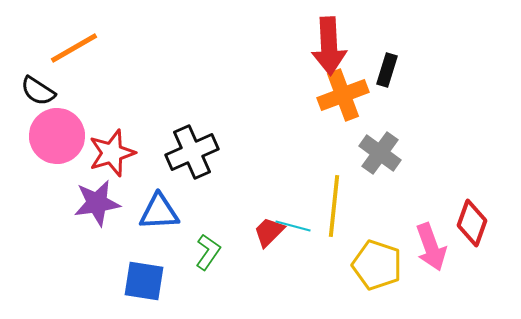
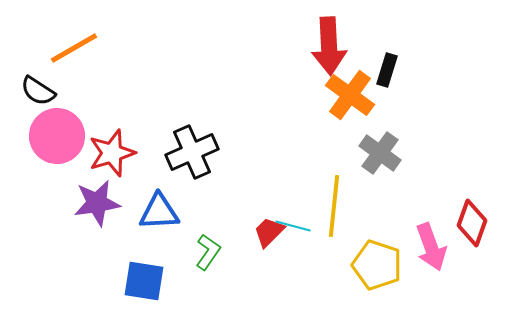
orange cross: moved 7 px right; rotated 33 degrees counterclockwise
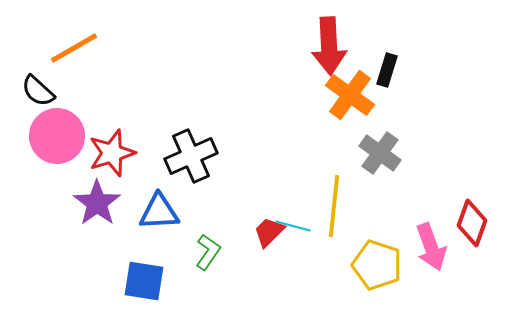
black semicircle: rotated 9 degrees clockwise
black cross: moved 1 px left, 4 px down
purple star: rotated 27 degrees counterclockwise
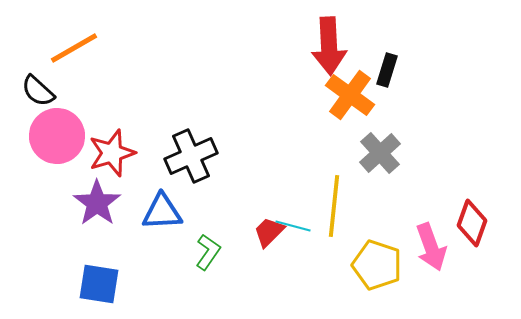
gray cross: rotated 12 degrees clockwise
blue triangle: moved 3 px right
blue square: moved 45 px left, 3 px down
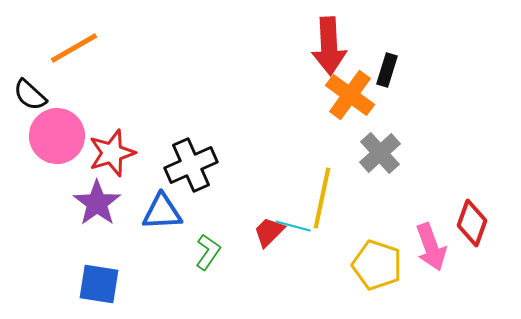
black semicircle: moved 8 px left, 4 px down
black cross: moved 9 px down
yellow line: moved 12 px left, 8 px up; rotated 6 degrees clockwise
